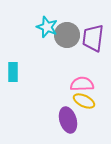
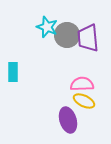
purple trapezoid: moved 5 px left; rotated 12 degrees counterclockwise
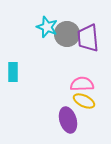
gray circle: moved 1 px up
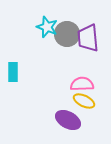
purple ellipse: rotated 45 degrees counterclockwise
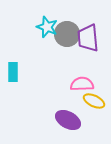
yellow ellipse: moved 10 px right
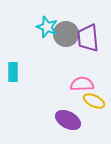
gray circle: moved 1 px left
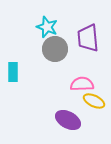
gray circle: moved 11 px left, 15 px down
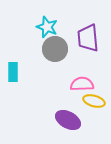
yellow ellipse: rotated 10 degrees counterclockwise
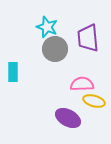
purple ellipse: moved 2 px up
